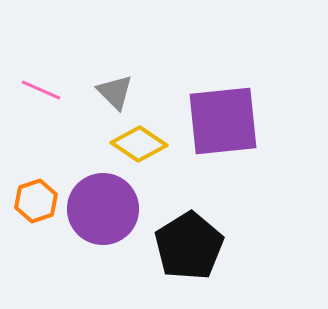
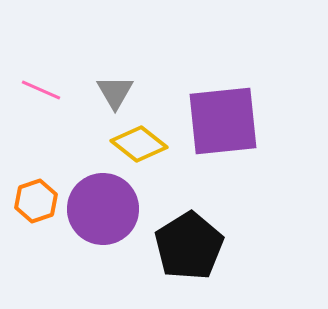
gray triangle: rotated 15 degrees clockwise
yellow diamond: rotated 4 degrees clockwise
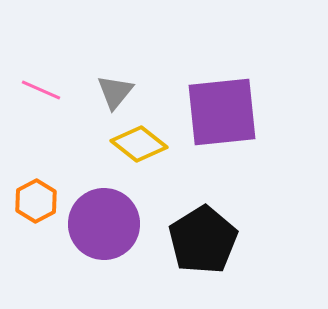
gray triangle: rotated 9 degrees clockwise
purple square: moved 1 px left, 9 px up
orange hexagon: rotated 9 degrees counterclockwise
purple circle: moved 1 px right, 15 px down
black pentagon: moved 14 px right, 6 px up
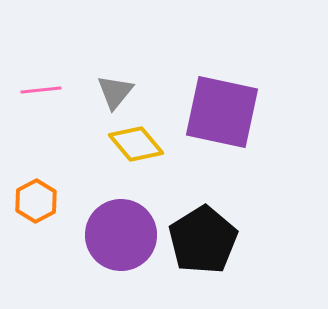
pink line: rotated 30 degrees counterclockwise
purple square: rotated 18 degrees clockwise
yellow diamond: moved 3 px left; rotated 12 degrees clockwise
purple circle: moved 17 px right, 11 px down
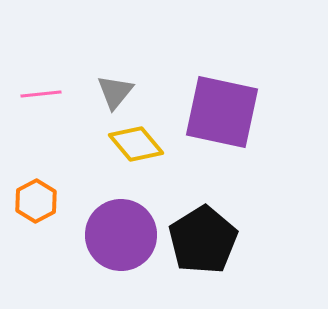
pink line: moved 4 px down
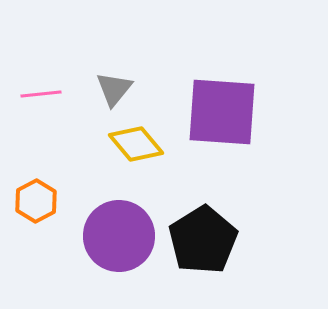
gray triangle: moved 1 px left, 3 px up
purple square: rotated 8 degrees counterclockwise
purple circle: moved 2 px left, 1 px down
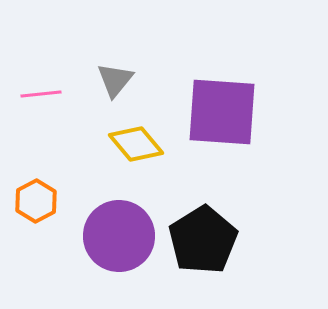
gray triangle: moved 1 px right, 9 px up
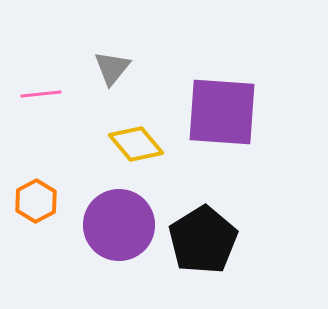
gray triangle: moved 3 px left, 12 px up
purple circle: moved 11 px up
